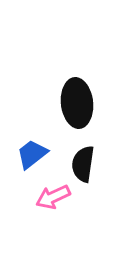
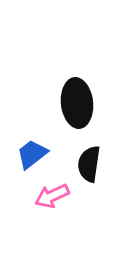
black semicircle: moved 6 px right
pink arrow: moved 1 px left, 1 px up
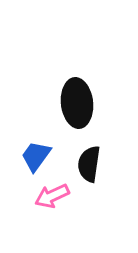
blue trapezoid: moved 4 px right, 2 px down; rotated 16 degrees counterclockwise
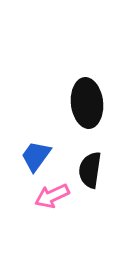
black ellipse: moved 10 px right
black semicircle: moved 1 px right, 6 px down
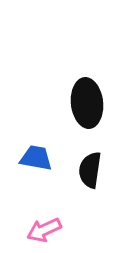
blue trapezoid: moved 2 px down; rotated 64 degrees clockwise
pink arrow: moved 8 px left, 34 px down
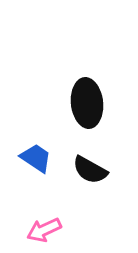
blue trapezoid: rotated 24 degrees clockwise
black semicircle: rotated 69 degrees counterclockwise
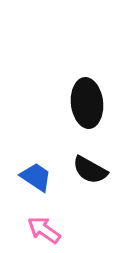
blue trapezoid: moved 19 px down
pink arrow: rotated 60 degrees clockwise
